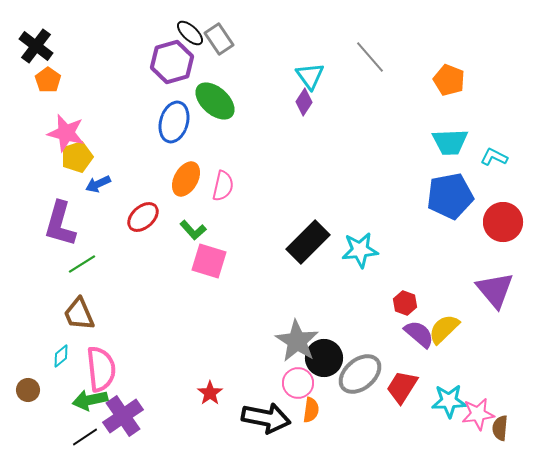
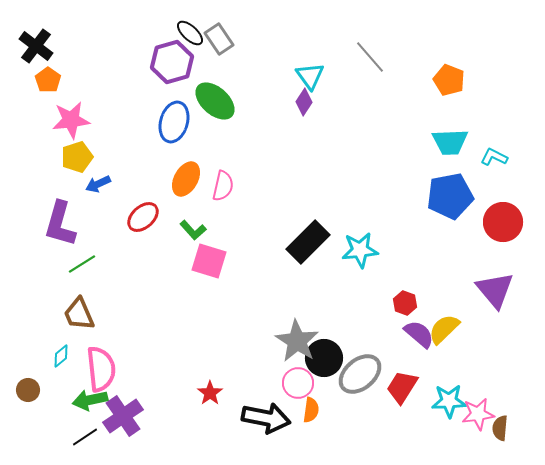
pink star at (66, 133): moved 5 px right, 13 px up; rotated 21 degrees counterclockwise
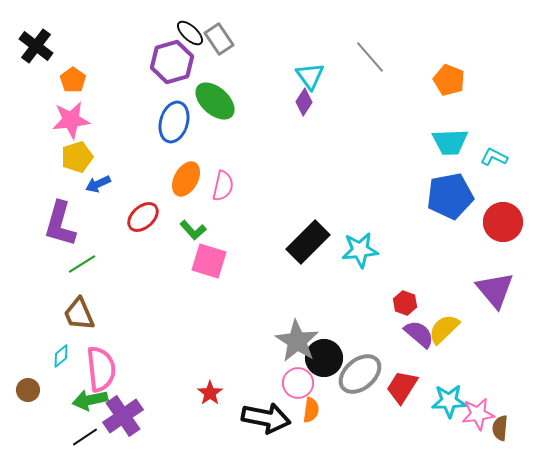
orange pentagon at (48, 80): moved 25 px right
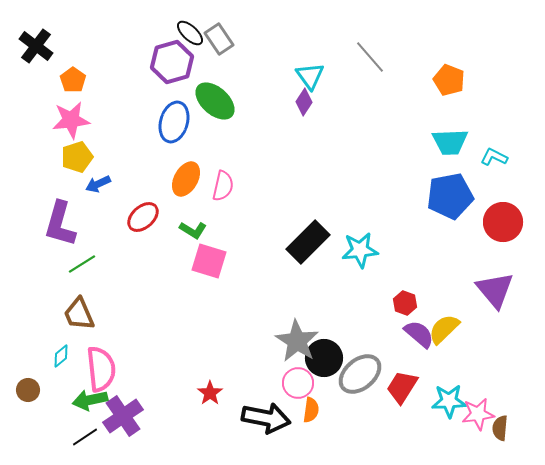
green L-shape at (193, 230): rotated 16 degrees counterclockwise
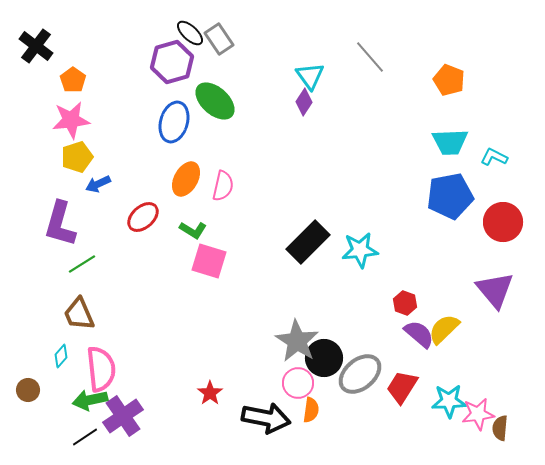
cyan diamond at (61, 356): rotated 10 degrees counterclockwise
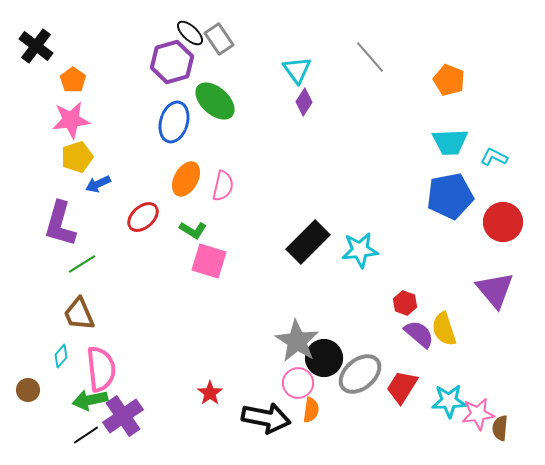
cyan triangle at (310, 76): moved 13 px left, 6 px up
yellow semicircle at (444, 329): rotated 64 degrees counterclockwise
black line at (85, 437): moved 1 px right, 2 px up
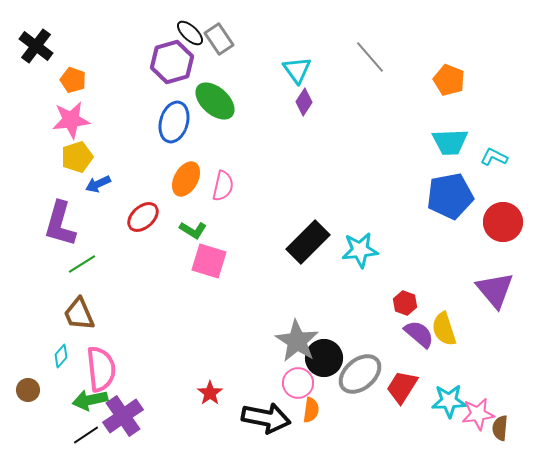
orange pentagon at (73, 80): rotated 15 degrees counterclockwise
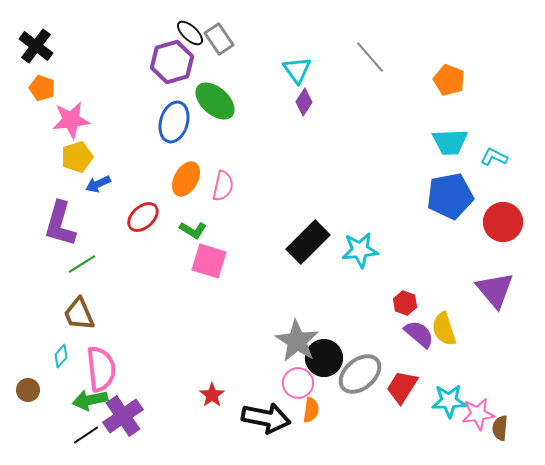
orange pentagon at (73, 80): moved 31 px left, 8 px down
red star at (210, 393): moved 2 px right, 2 px down
